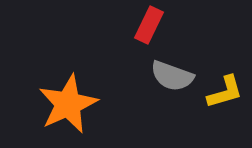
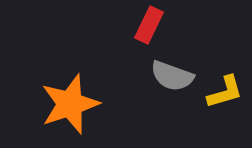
orange star: moved 2 px right; rotated 6 degrees clockwise
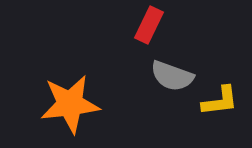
yellow L-shape: moved 5 px left, 9 px down; rotated 9 degrees clockwise
orange star: rotated 12 degrees clockwise
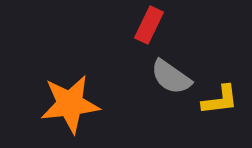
gray semicircle: moved 1 px left, 1 px down; rotated 15 degrees clockwise
yellow L-shape: moved 1 px up
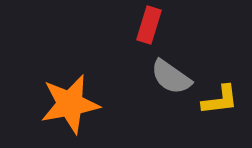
red rectangle: rotated 9 degrees counterclockwise
orange star: rotated 4 degrees counterclockwise
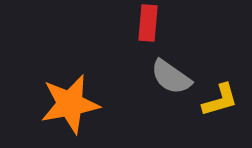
red rectangle: moved 1 px left, 2 px up; rotated 12 degrees counterclockwise
yellow L-shape: rotated 9 degrees counterclockwise
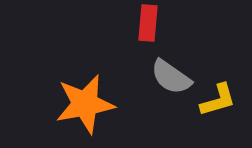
yellow L-shape: moved 2 px left
orange star: moved 15 px right
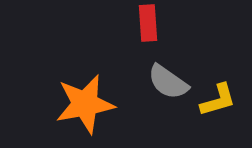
red rectangle: rotated 9 degrees counterclockwise
gray semicircle: moved 3 px left, 5 px down
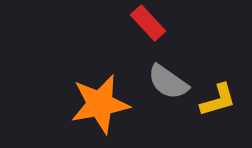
red rectangle: rotated 39 degrees counterclockwise
orange star: moved 15 px right
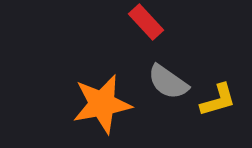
red rectangle: moved 2 px left, 1 px up
orange star: moved 2 px right
